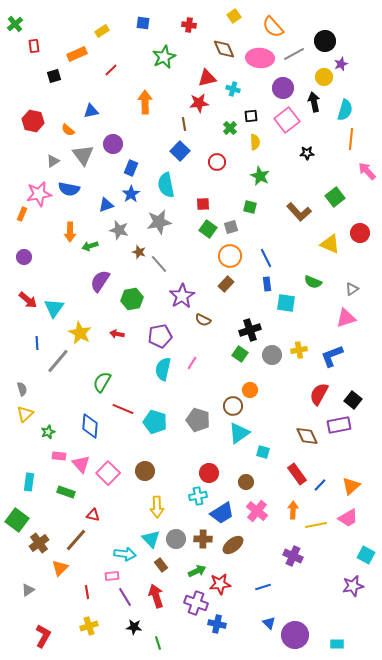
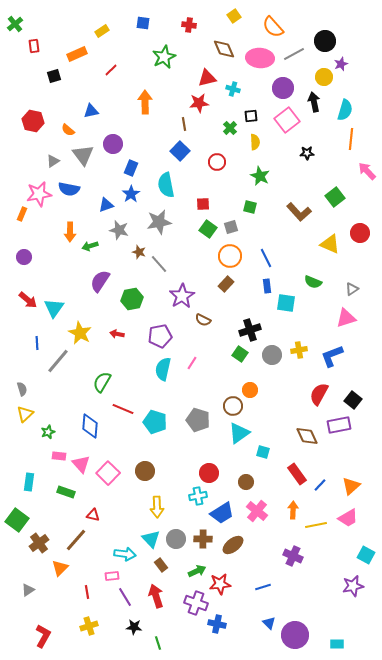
blue rectangle at (267, 284): moved 2 px down
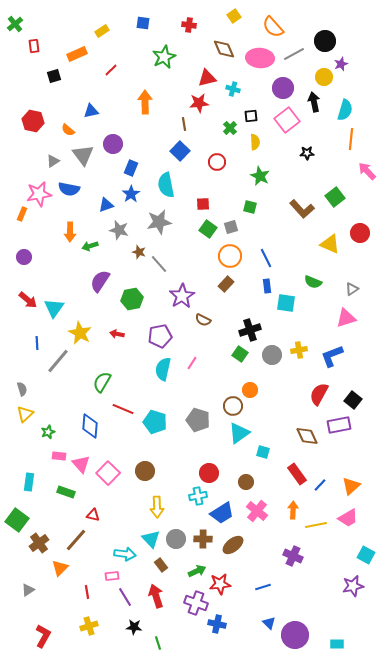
brown L-shape at (299, 212): moved 3 px right, 3 px up
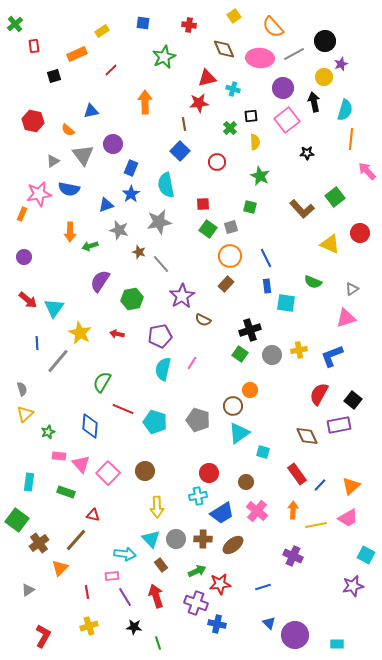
gray line at (159, 264): moved 2 px right
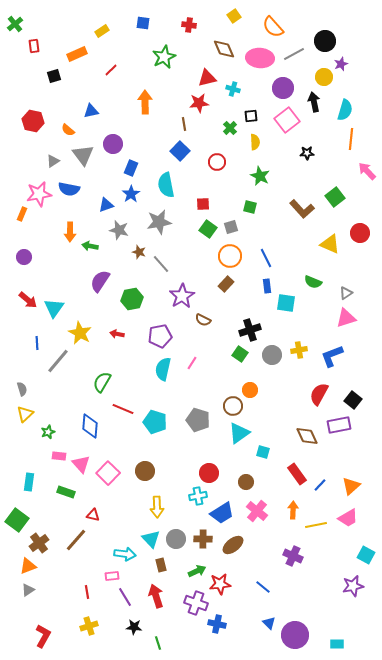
green arrow at (90, 246): rotated 28 degrees clockwise
gray triangle at (352, 289): moved 6 px left, 4 px down
brown rectangle at (161, 565): rotated 24 degrees clockwise
orange triangle at (60, 568): moved 32 px left, 2 px up; rotated 24 degrees clockwise
blue line at (263, 587): rotated 56 degrees clockwise
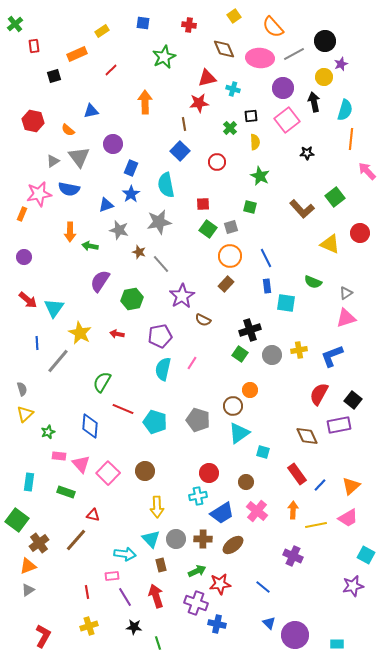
gray triangle at (83, 155): moved 4 px left, 2 px down
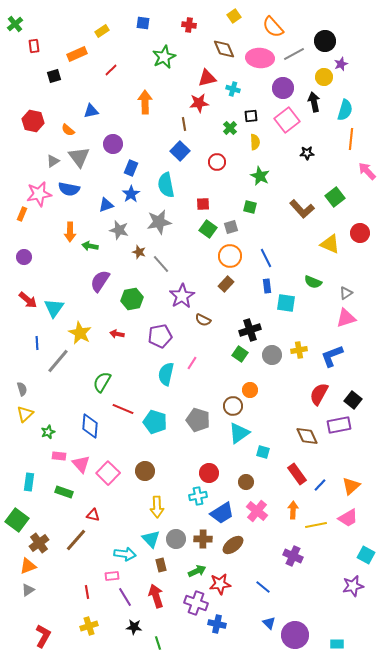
cyan semicircle at (163, 369): moved 3 px right, 5 px down
green rectangle at (66, 492): moved 2 px left
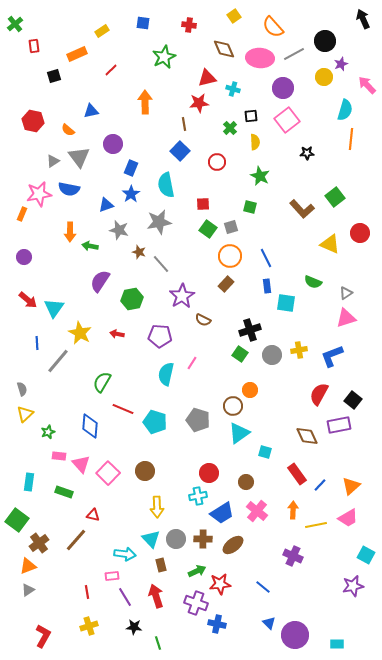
black arrow at (314, 102): moved 49 px right, 83 px up; rotated 12 degrees counterclockwise
pink arrow at (367, 171): moved 86 px up
purple pentagon at (160, 336): rotated 15 degrees clockwise
cyan square at (263, 452): moved 2 px right
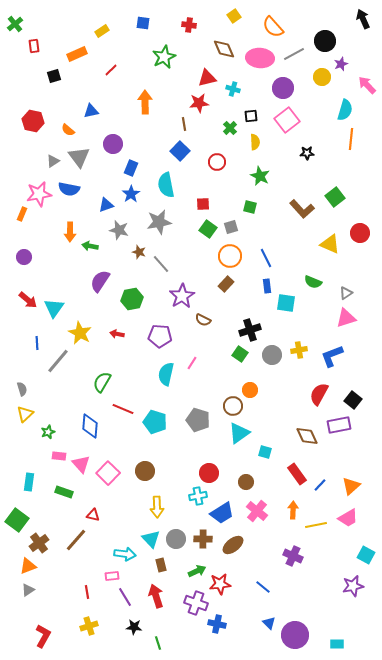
yellow circle at (324, 77): moved 2 px left
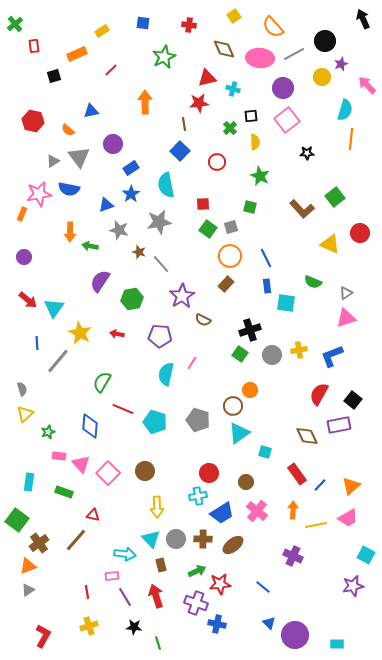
blue rectangle at (131, 168): rotated 35 degrees clockwise
